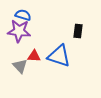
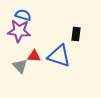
black rectangle: moved 2 px left, 3 px down
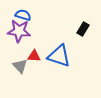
black rectangle: moved 7 px right, 5 px up; rotated 24 degrees clockwise
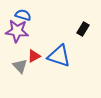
purple star: moved 2 px left
red triangle: rotated 32 degrees counterclockwise
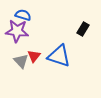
red triangle: rotated 24 degrees counterclockwise
gray triangle: moved 1 px right, 5 px up
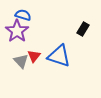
purple star: rotated 30 degrees clockwise
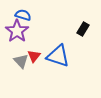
blue triangle: moved 1 px left
